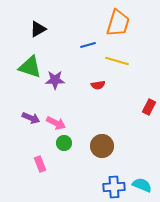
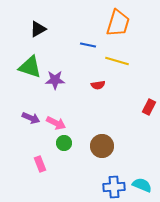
blue line: rotated 28 degrees clockwise
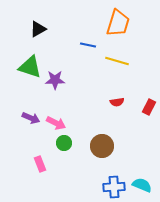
red semicircle: moved 19 px right, 17 px down
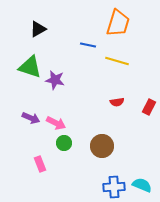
purple star: rotated 12 degrees clockwise
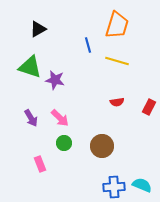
orange trapezoid: moved 1 px left, 2 px down
blue line: rotated 63 degrees clockwise
purple arrow: rotated 36 degrees clockwise
pink arrow: moved 4 px right, 5 px up; rotated 18 degrees clockwise
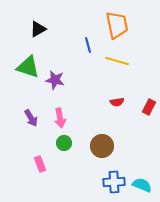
orange trapezoid: rotated 28 degrees counterclockwise
green triangle: moved 2 px left
pink arrow: rotated 36 degrees clockwise
blue cross: moved 5 px up
